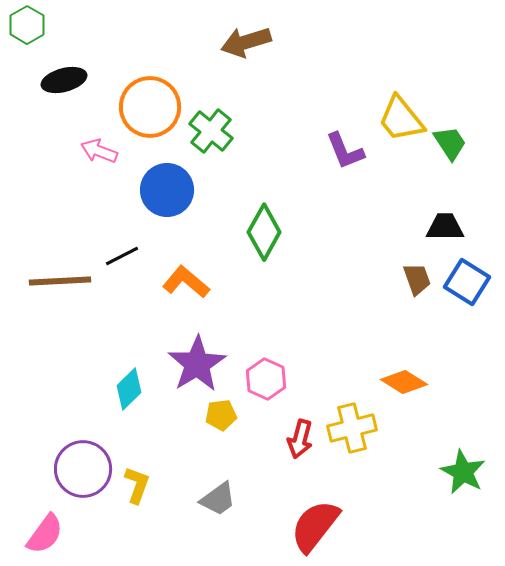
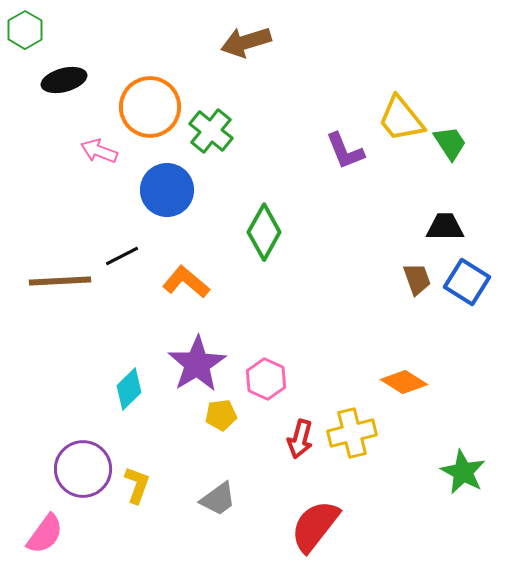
green hexagon: moved 2 px left, 5 px down
yellow cross: moved 5 px down
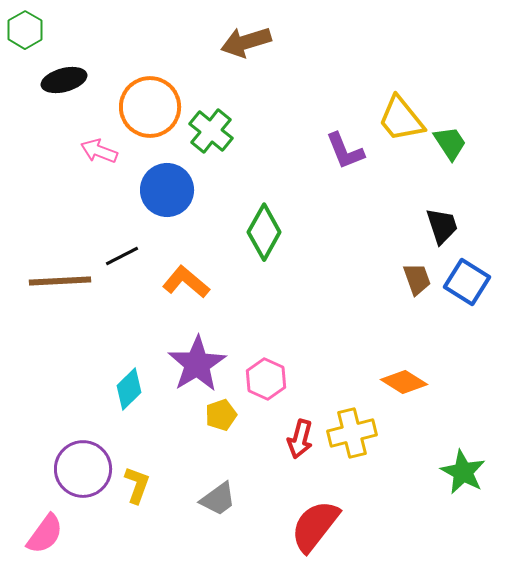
black trapezoid: moved 3 px left, 1 px up; rotated 72 degrees clockwise
yellow pentagon: rotated 12 degrees counterclockwise
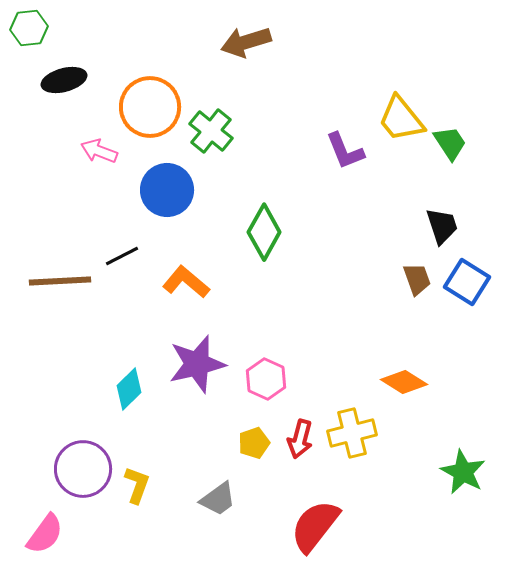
green hexagon: moved 4 px right, 2 px up; rotated 24 degrees clockwise
purple star: rotated 18 degrees clockwise
yellow pentagon: moved 33 px right, 28 px down
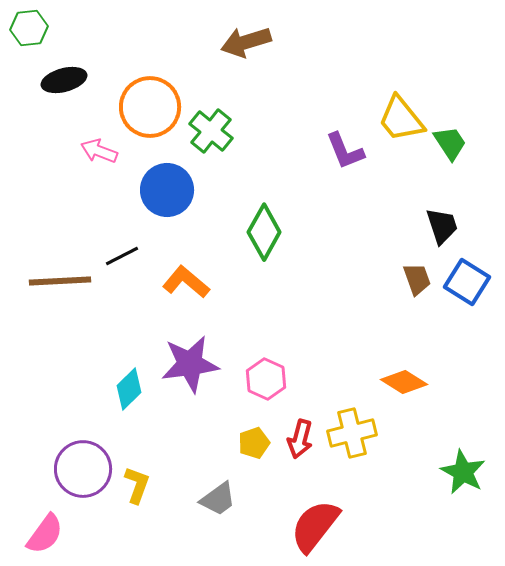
purple star: moved 7 px left; rotated 6 degrees clockwise
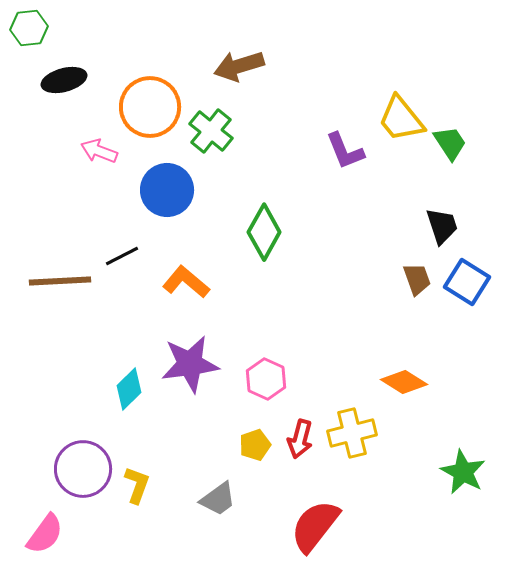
brown arrow: moved 7 px left, 24 px down
yellow pentagon: moved 1 px right, 2 px down
